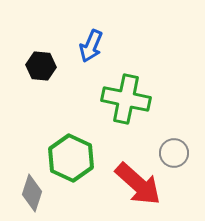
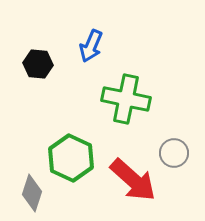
black hexagon: moved 3 px left, 2 px up
red arrow: moved 5 px left, 4 px up
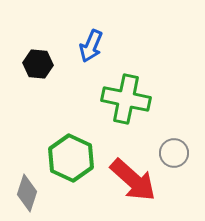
gray diamond: moved 5 px left
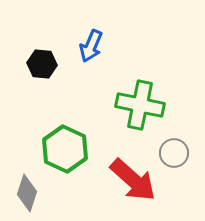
black hexagon: moved 4 px right
green cross: moved 14 px right, 6 px down
green hexagon: moved 6 px left, 9 px up
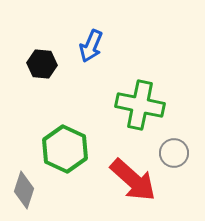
gray diamond: moved 3 px left, 3 px up
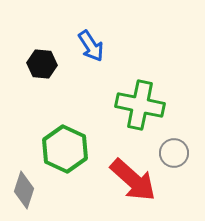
blue arrow: rotated 56 degrees counterclockwise
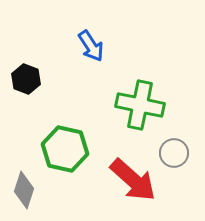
black hexagon: moved 16 px left, 15 px down; rotated 16 degrees clockwise
green hexagon: rotated 12 degrees counterclockwise
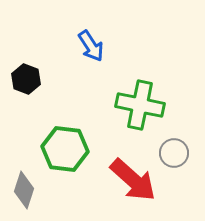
green hexagon: rotated 6 degrees counterclockwise
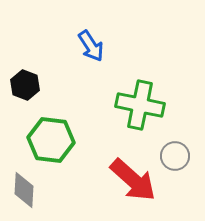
black hexagon: moved 1 px left, 6 px down
green hexagon: moved 14 px left, 9 px up
gray circle: moved 1 px right, 3 px down
gray diamond: rotated 15 degrees counterclockwise
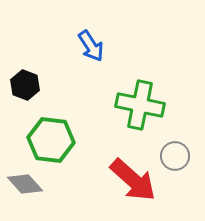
gray diamond: moved 1 px right, 6 px up; rotated 45 degrees counterclockwise
